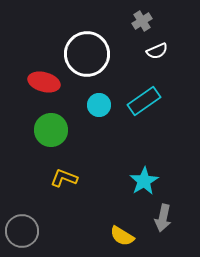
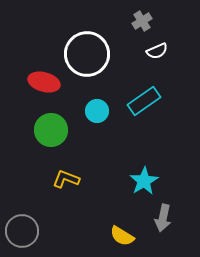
cyan circle: moved 2 px left, 6 px down
yellow L-shape: moved 2 px right, 1 px down
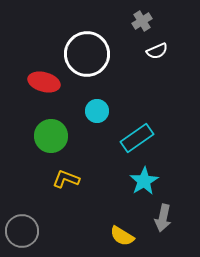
cyan rectangle: moved 7 px left, 37 px down
green circle: moved 6 px down
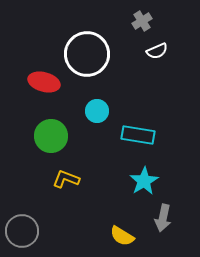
cyan rectangle: moved 1 px right, 3 px up; rotated 44 degrees clockwise
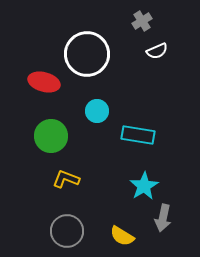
cyan star: moved 5 px down
gray circle: moved 45 px right
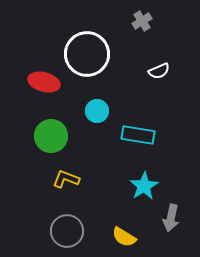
white semicircle: moved 2 px right, 20 px down
gray arrow: moved 8 px right
yellow semicircle: moved 2 px right, 1 px down
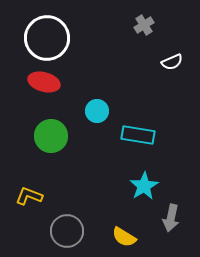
gray cross: moved 2 px right, 4 px down
white circle: moved 40 px left, 16 px up
white semicircle: moved 13 px right, 9 px up
yellow L-shape: moved 37 px left, 17 px down
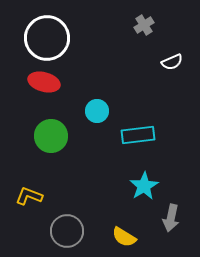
cyan rectangle: rotated 16 degrees counterclockwise
